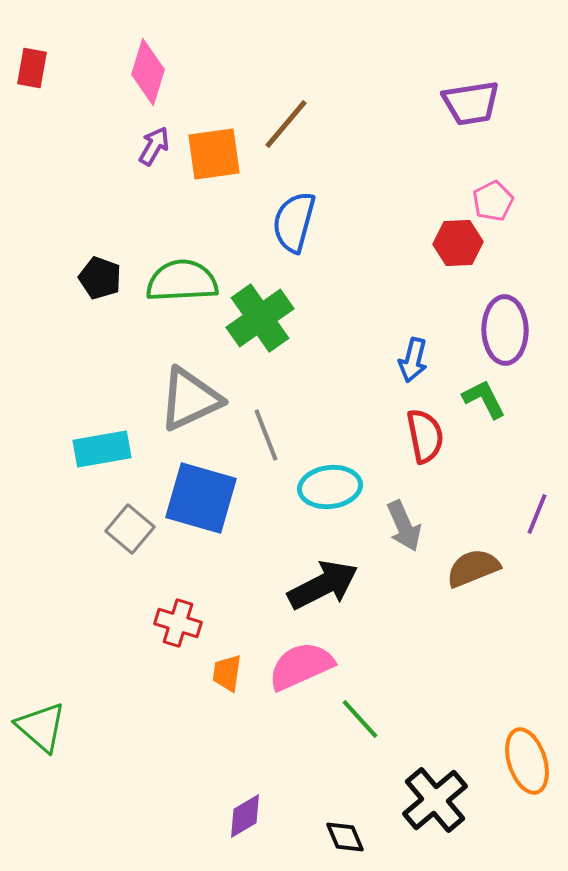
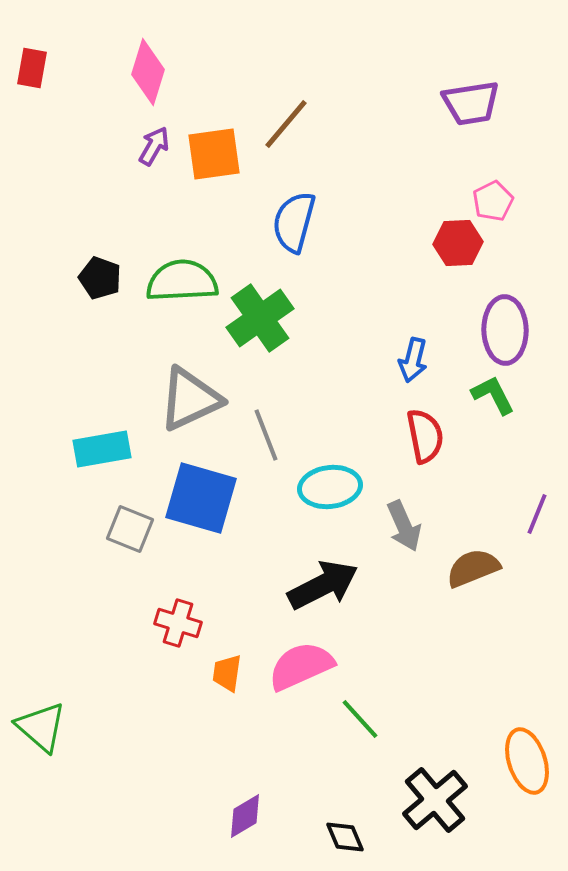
green L-shape: moved 9 px right, 4 px up
gray square: rotated 18 degrees counterclockwise
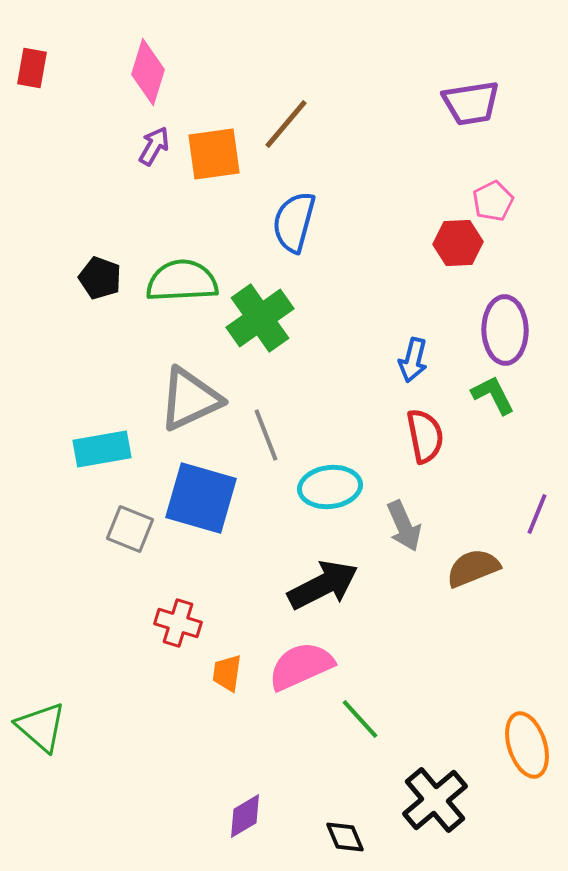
orange ellipse: moved 16 px up
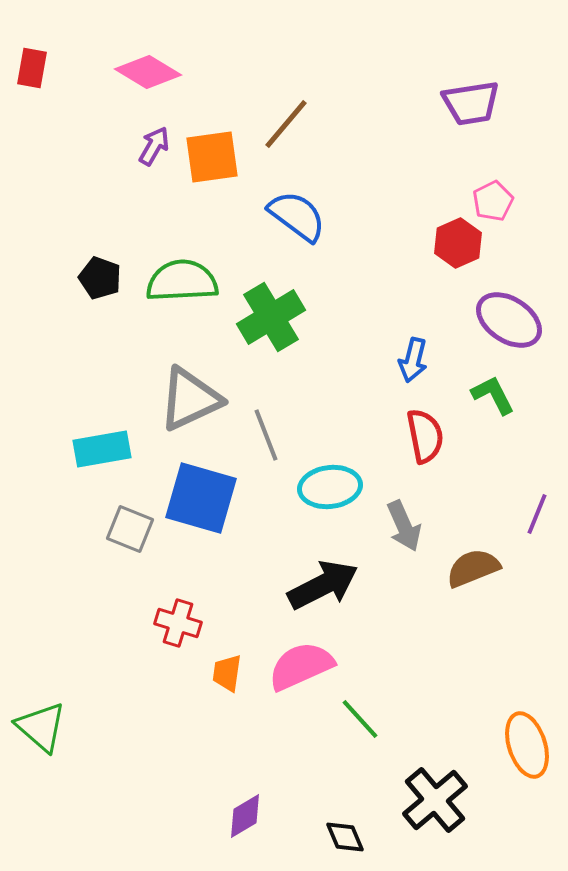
pink diamond: rotated 76 degrees counterclockwise
orange square: moved 2 px left, 3 px down
blue semicircle: moved 3 px right, 6 px up; rotated 112 degrees clockwise
red hexagon: rotated 21 degrees counterclockwise
green cross: moved 11 px right, 1 px up; rotated 4 degrees clockwise
purple ellipse: moved 4 px right, 10 px up; rotated 56 degrees counterclockwise
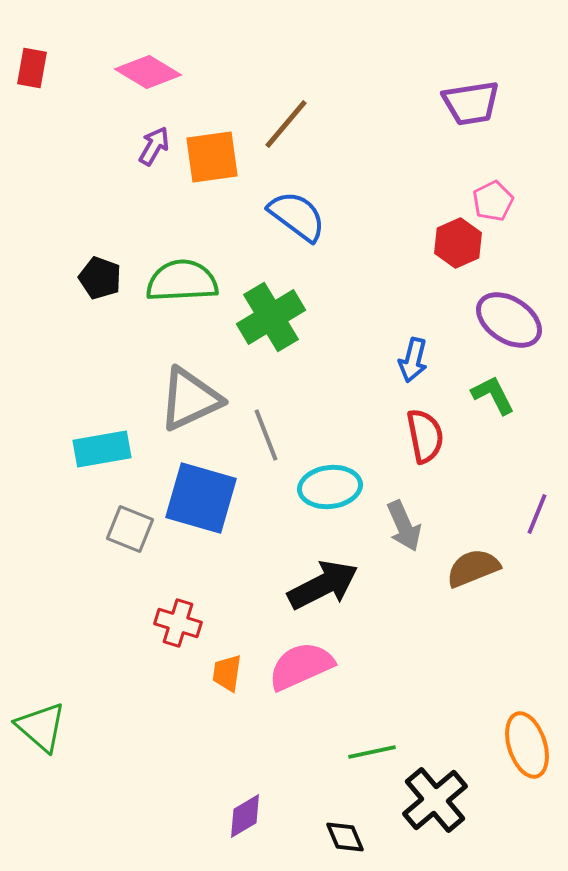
green line: moved 12 px right, 33 px down; rotated 60 degrees counterclockwise
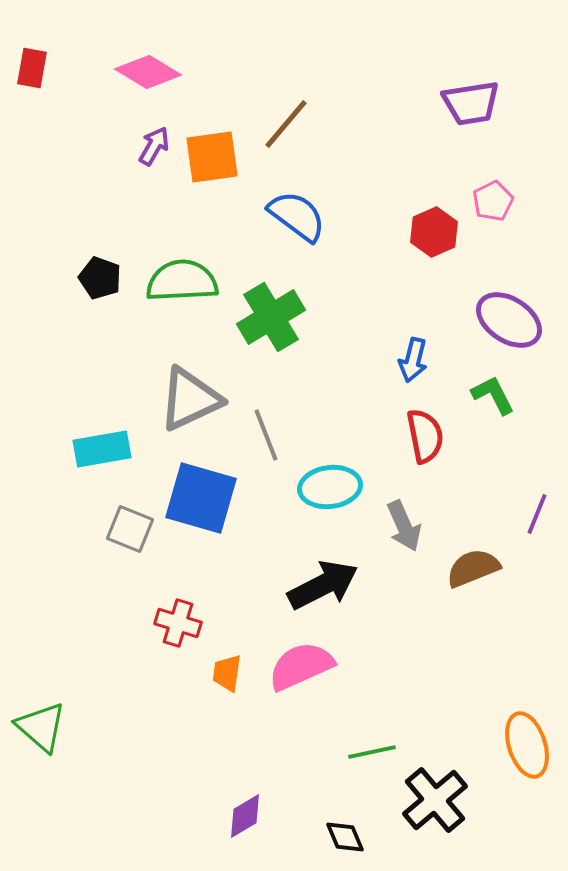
red hexagon: moved 24 px left, 11 px up
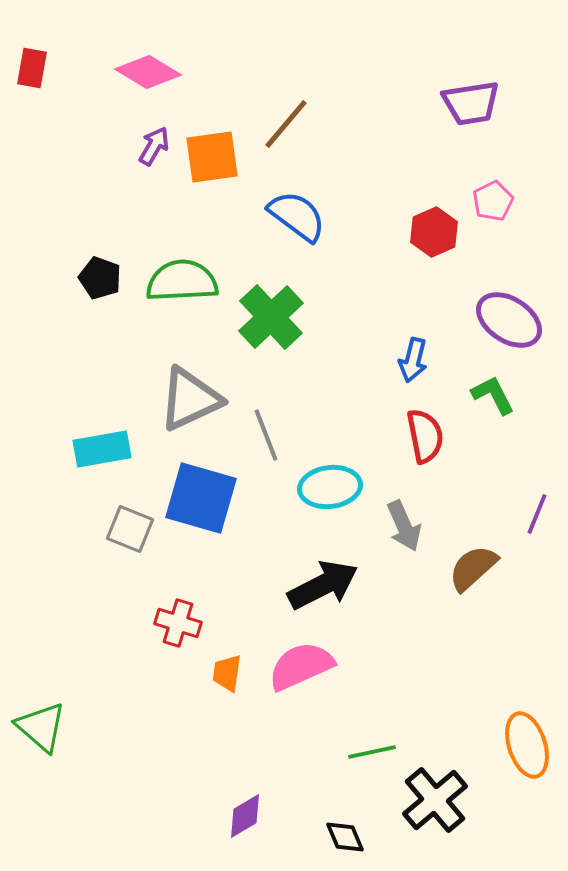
green cross: rotated 12 degrees counterclockwise
brown semicircle: rotated 20 degrees counterclockwise
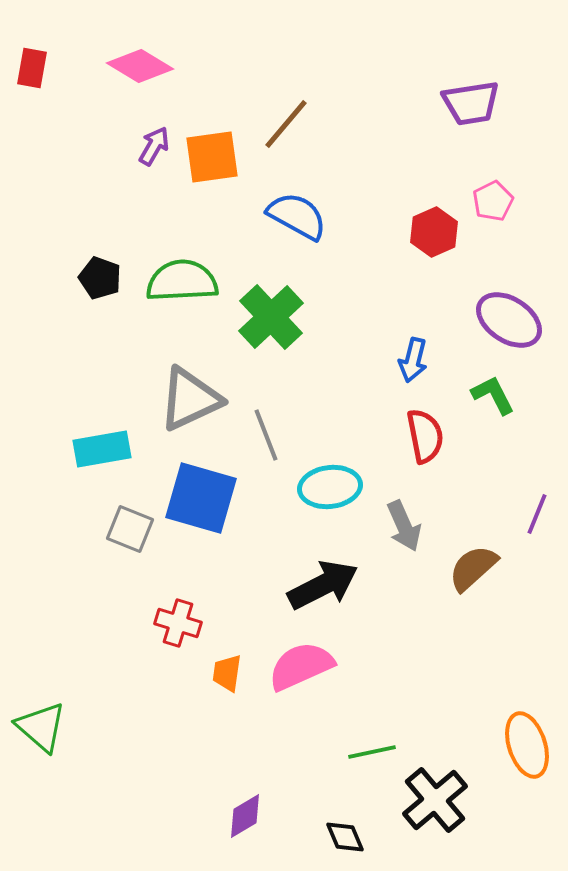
pink diamond: moved 8 px left, 6 px up
blue semicircle: rotated 8 degrees counterclockwise
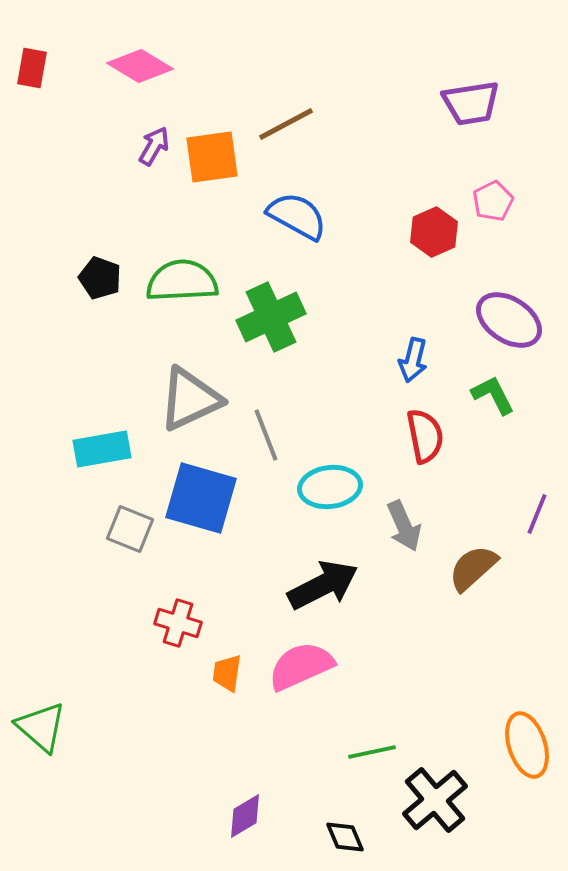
brown line: rotated 22 degrees clockwise
green cross: rotated 18 degrees clockwise
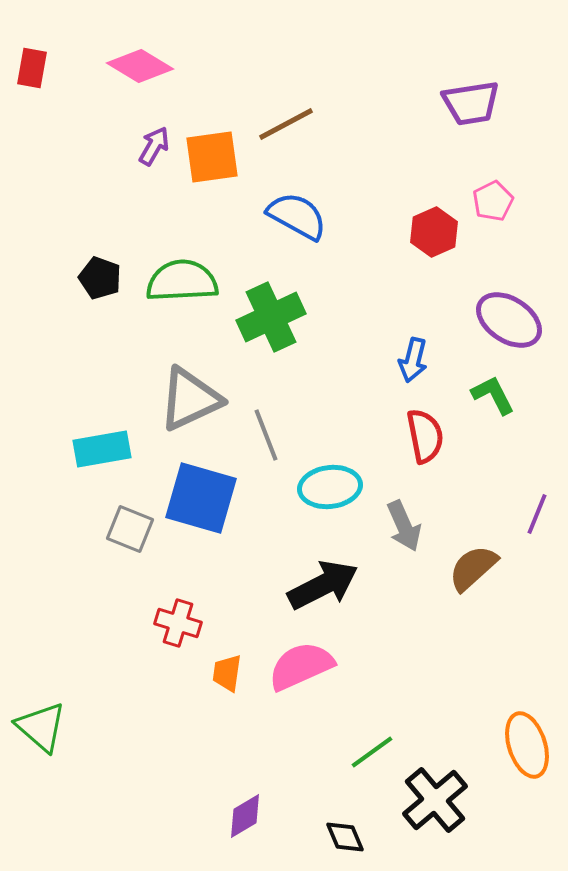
green line: rotated 24 degrees counterclockwise
